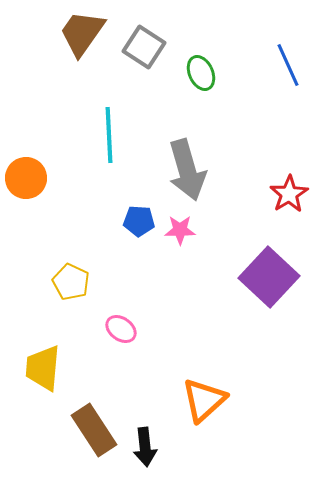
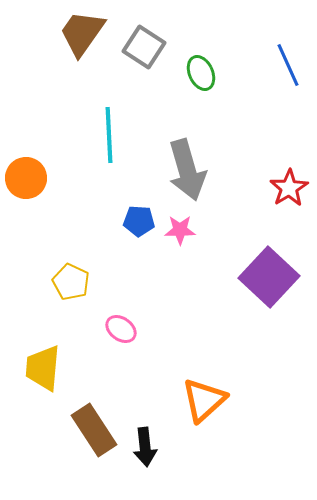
red star: moved 6 px up
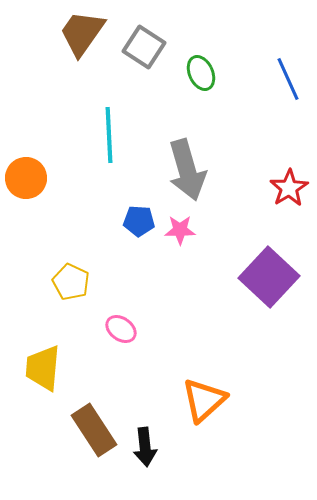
blue line: moved 14 px down
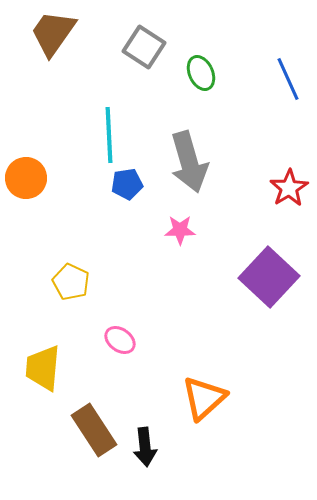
brown trapezoid: moved 29 px left
gray arrow: moved 2 px right, 8 px up
blue pentagon: moved 12 px left, 37 px up; rotated 12 degrees counterclockwise
pink ellipse: moved 1 px left, 11 px down
orange triangle: moved 2 px up
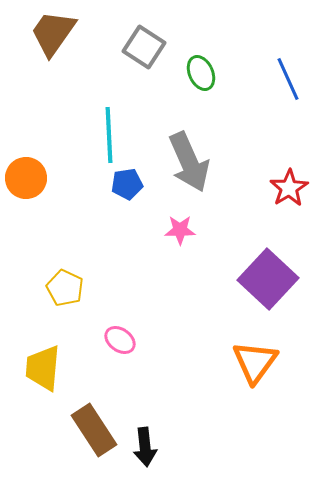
gray arrow: rotated 8 degrees counterclockwise
purple square: moved 1 px left, 2 px down
yellow pentagon: moved 6 px left, 6 px down
orange triangle: moved 51 px right, 36 px up; rotated 12 degrees counterclockwise
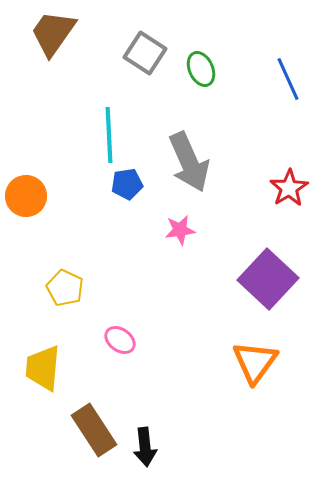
gray square: moved 1 px right, 6 px down
green ellipse: moved 4 px up
orange circle: moved 18 px down
pink star: rotated 8 degrees counterclockwise
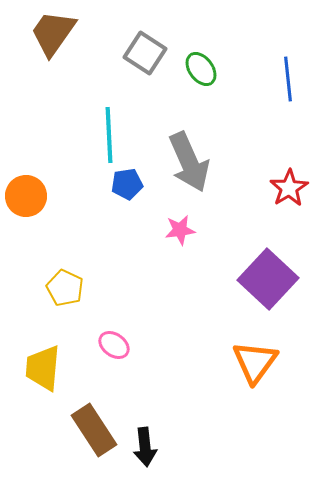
green ellipse: rotated 12 degrees counterclockwise
blue line: rotated 18 degrees clockwise
pink ellipse: moved 6 px left, 5 px down
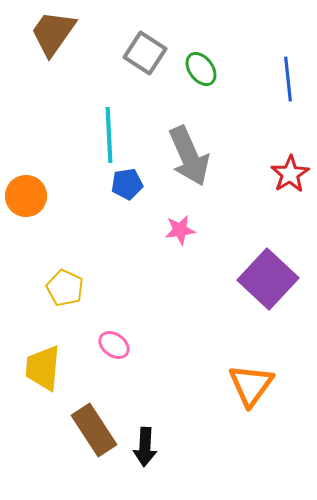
gray arrow: moved 6 px up
red star: moved 1 px right, 14 px up
orange triangle: moved 4 px left, 23 px down
black arrow: rotated 9 degrees clockwise
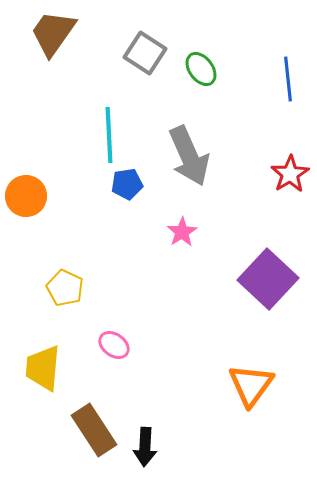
pink star: moved 2 px right, 2 px down; rotated 24 degrees counterclockwise
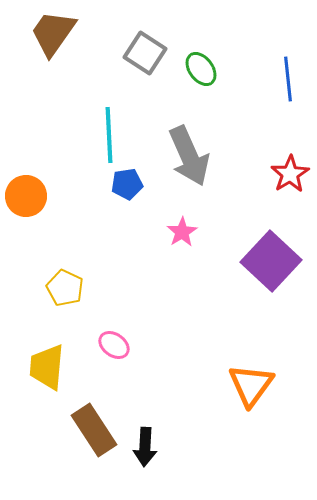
purple square: moved 3 px right, 18 px up
yellow trapezoid: moved 4 px right, 1 px up
